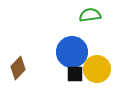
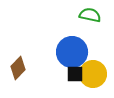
green semicircle: rotated 20 degrees clockwise
yellow circle: moved 4 px left, 5 px down
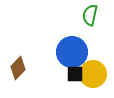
green semicircle: rotated 90 degrees counterclockwise
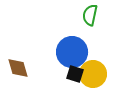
brown diamond: rotated 60 degrees counterclockwise
black square: rotated 18 degrees clockwise
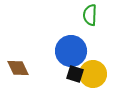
green semicircle: rotated 10 degrees counterclockwise
blue circle: moved 1 px left, 1 px up
brown diamond: rotated 10 degrees counterclockwise
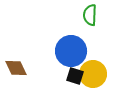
brown diamond: moved 2 px left
black square: moved 2 px down
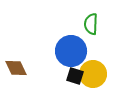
green semicircle: moved 1 px right, 9 px down
